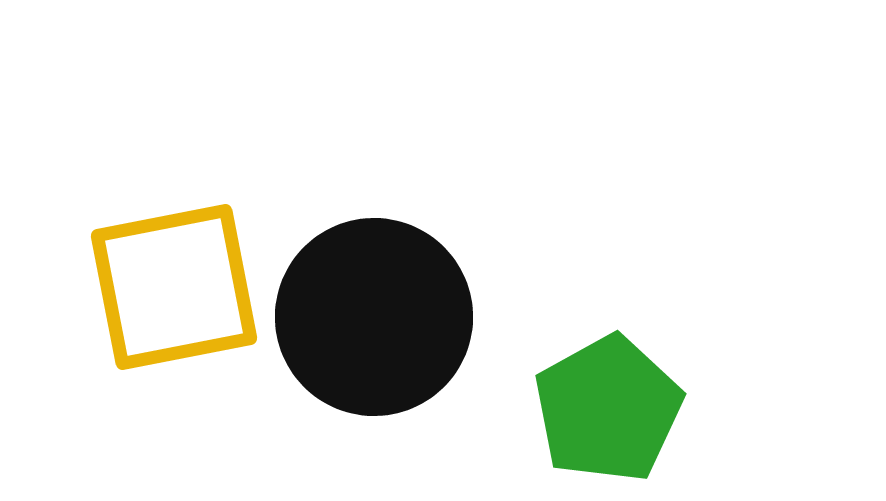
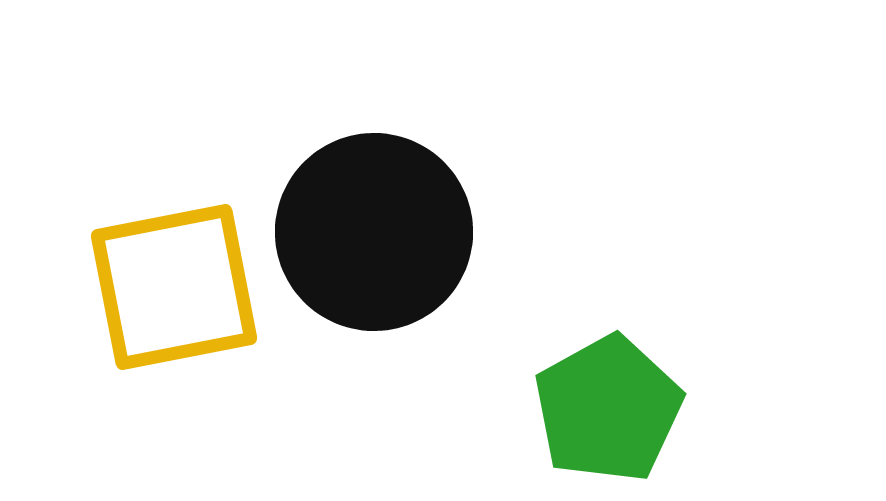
black circle: moved 85 px up
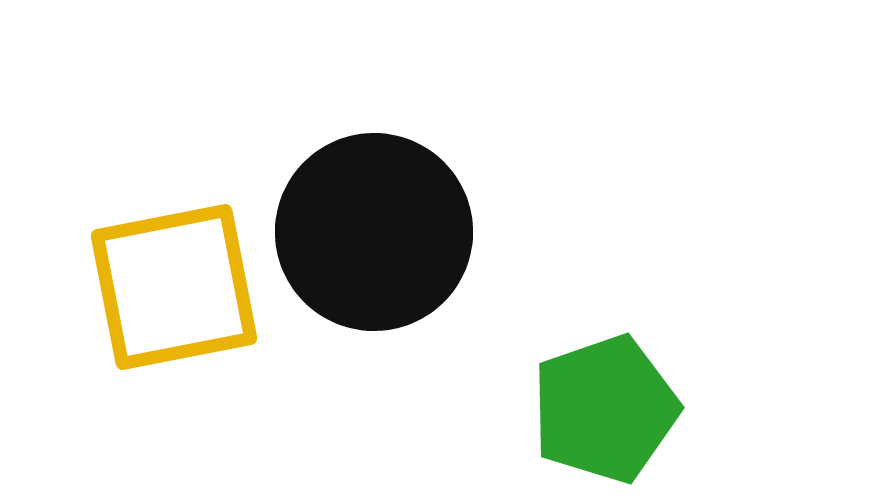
green pentagon: moved 3 px left; rotated 10 degrees clockwise
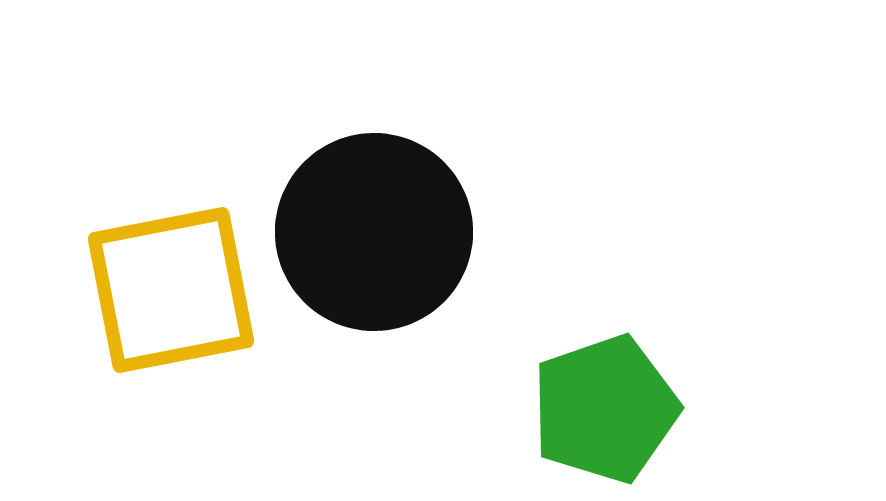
yellow square: moved 3 px left, 3 px down
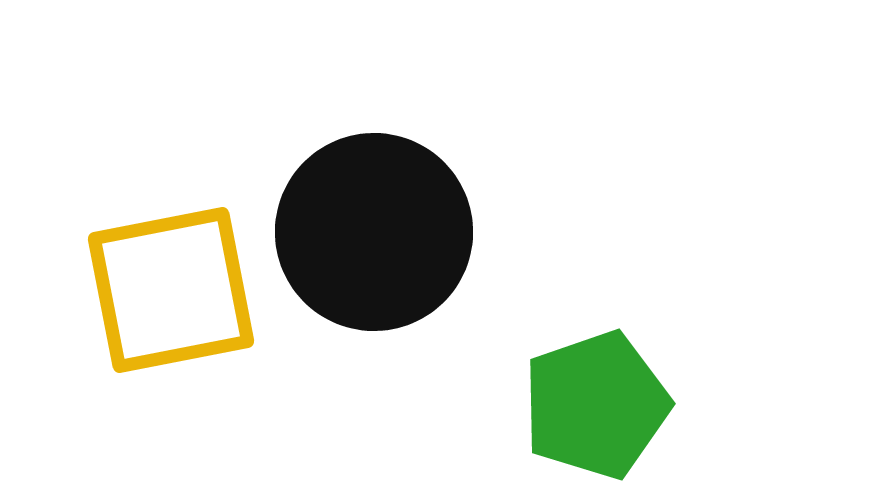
green pentagon: moved 9 px left, 4 px up
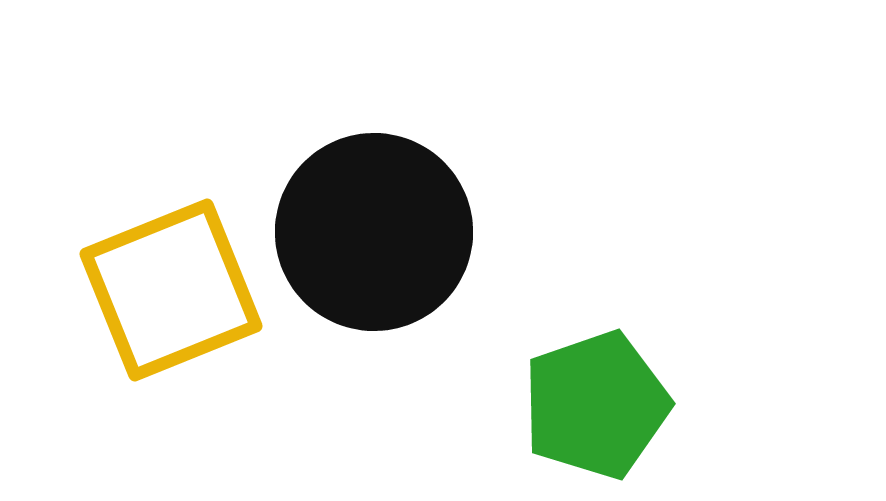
yellow square: rotated 11 degrees counterclockwise
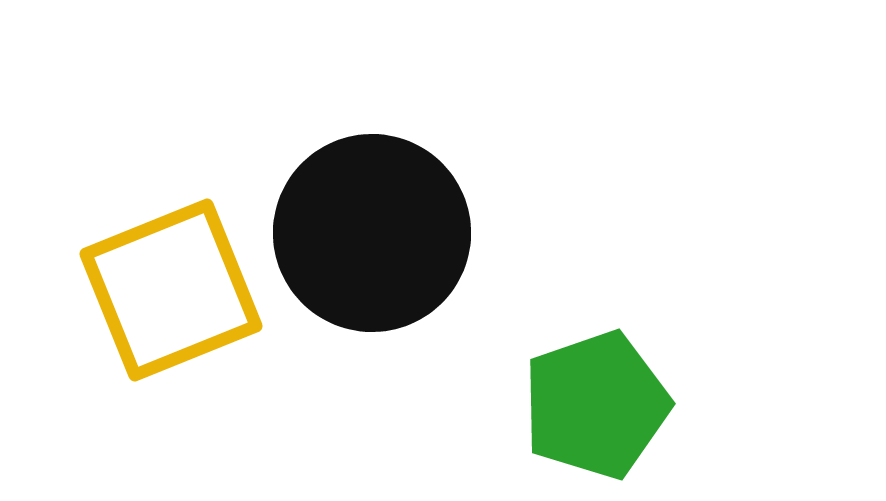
black circle: moved 2 px left, 1 px down
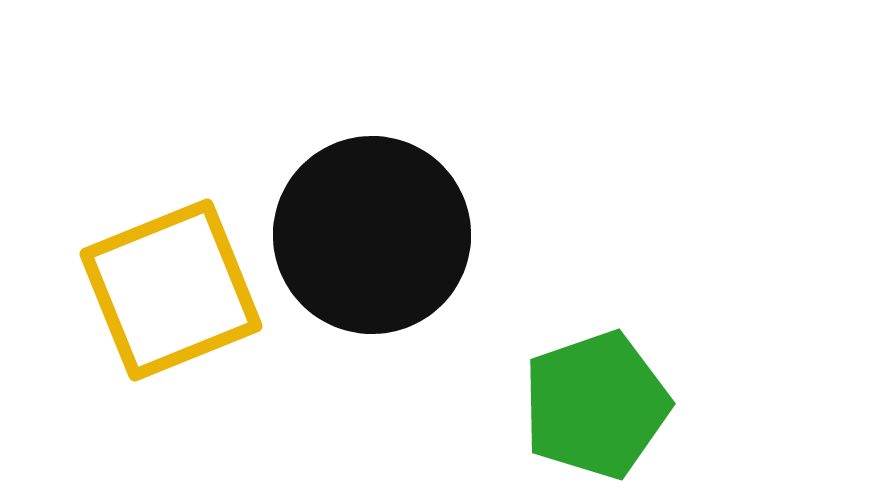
black circle: moved 2 px down
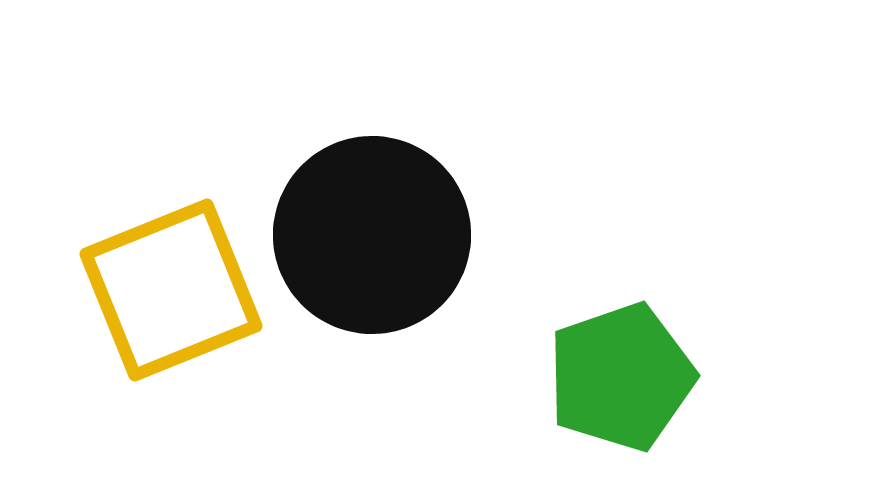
green pentagon: moved 25 px right, 28 px up
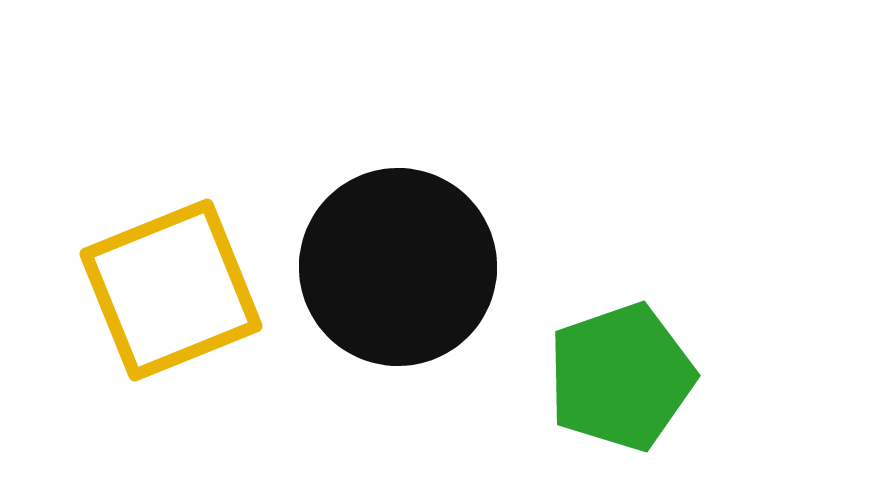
black circle: moved 26 px right, 32 px down
